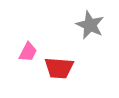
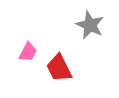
red trapezoid: rotated 60 degrees clockwise
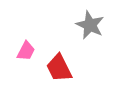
pink trapezoid: moved 2 px left, 1 px up
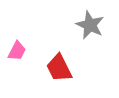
pink trapezoid: moved 9 px left
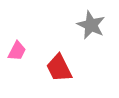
gray star: moved 1 px right
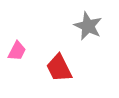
gray star: moved 3 px left, 1 px down
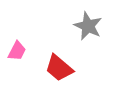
red trapezoid: rotated 24 degrees counterclockwise
